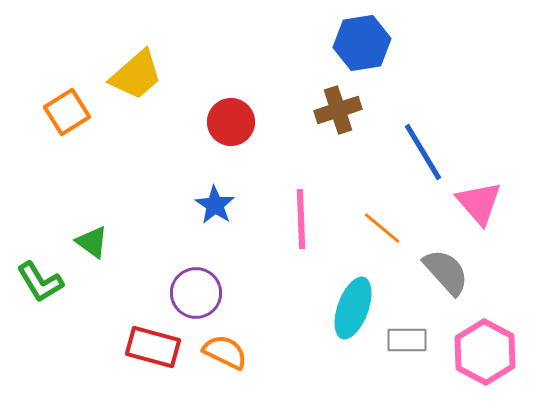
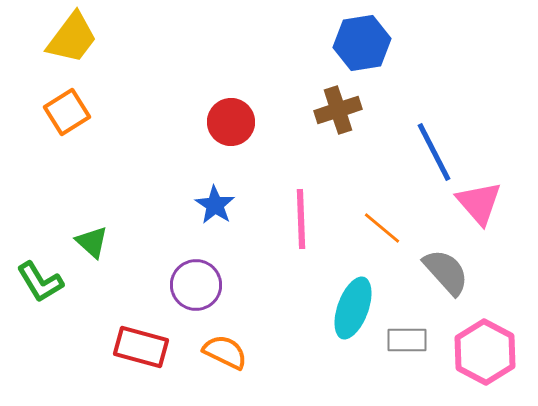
yellow trapezoid: moved 64 px left, 37 px up; rotated 12 degrees counterclockwise
blue line: moved 11 px right; rotated 4 degrees clockwise
green triangle: rotated 6 degrees clockwise
purple circle: moved 8 px up
red rectangle: moved 12 px left
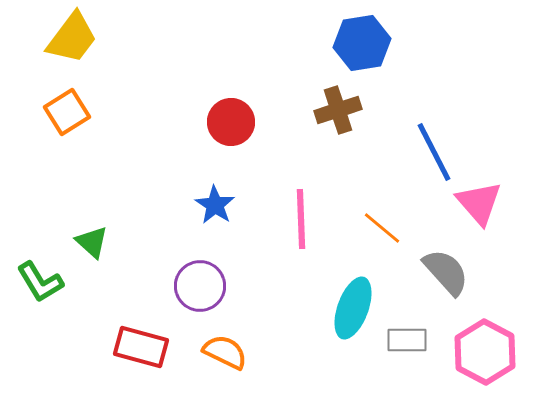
purple circle: moved 4 px right, 1 px down
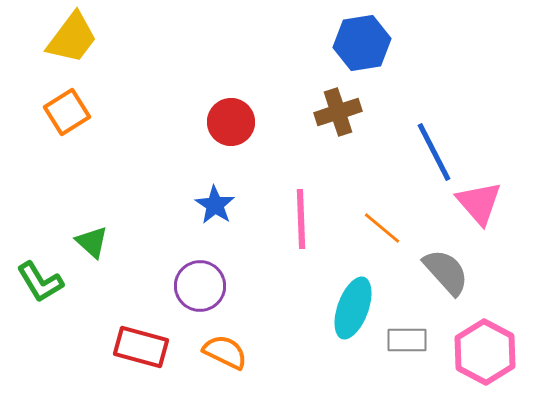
brown cross: moved 2 px down
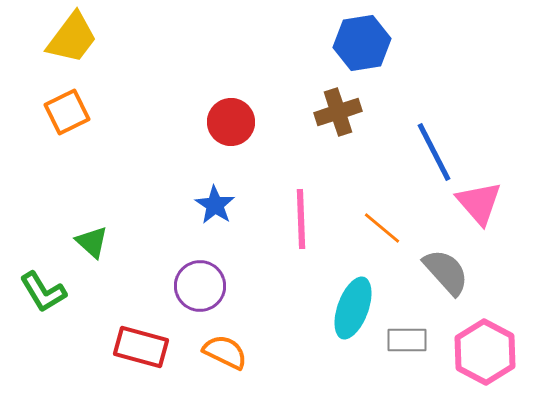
orange square: rotated 6 degrees clockwise
green L-shape: moved 3 px right, 10 px down
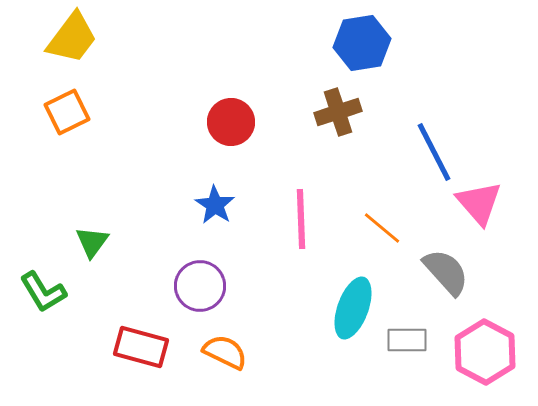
green triangle: rotated 24 degrees clockwise
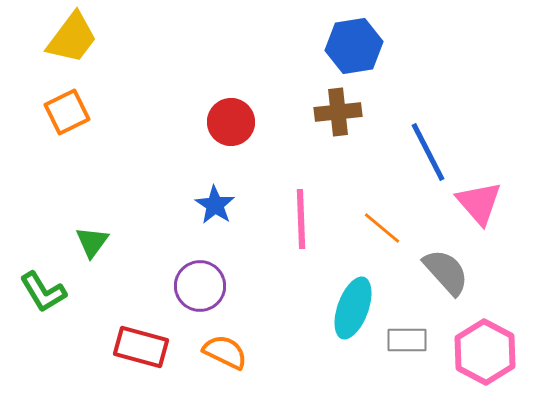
blue hexagon: moved 8 px left, 3 px down
brown cross: rotated 12 degrees clockwise
blue line: moved 6 px left
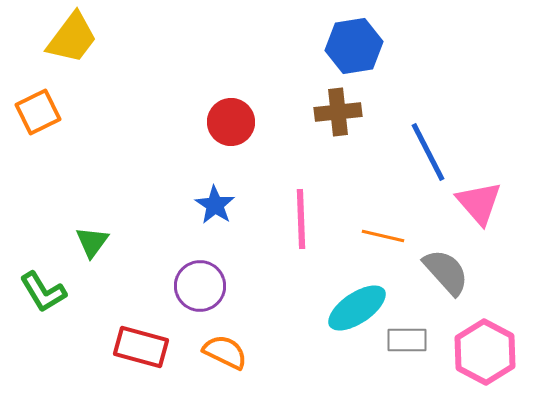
orange square: moved 29 px left
orange line: moved 1 px right, 8 px down; rotated 27 degrees counterclockwise
cyan ellipse: moved 4 px right; rotated 36 degrees clockwise
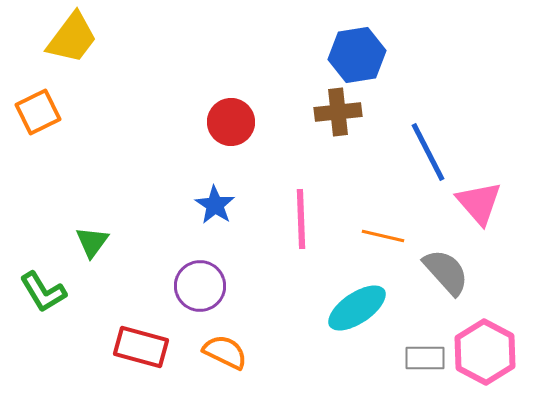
blue hexagon: moved 3 px right, 9 px down
gray rectangle: moved 18 px right, 18 px down
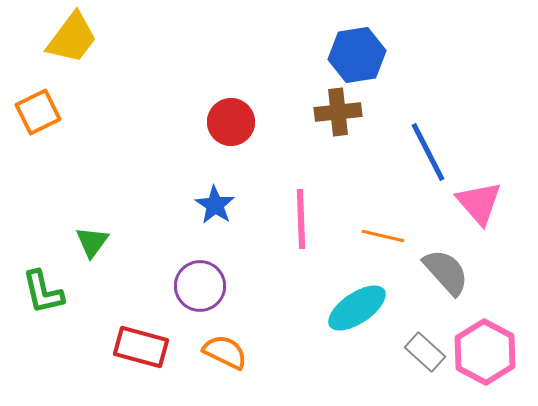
green L-shape: rotated 18 degrees clockwise
gray rectangle: moved 6 px up; rotated 42 degrees clockwise
